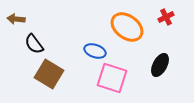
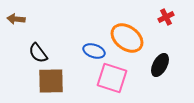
orange ellipse: moved 11 px down
black semicircle: moved 4 px right, 9 px down
blue ellipse: moved 1 px left
brown square: moved 2 px right, 7 px down; rotated 32 degrees counterclockwise
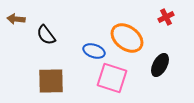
black semicircle: moved 8 px right, 18 px up
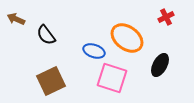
brown arrow: rotated 18 degrees clockwise
brown square: rotated 24 degrees counterclockwise
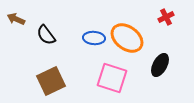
blue ellipse: moved 13 px up; rotated 15 degrees counterclockwise
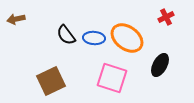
brown arrow: rotated 36 degrees counterclockwise
black semicircle: moved 20 px right
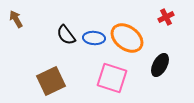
brown arrow: rotated 72 degrees clockwise
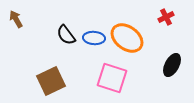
black ellipse: moved 12 px right
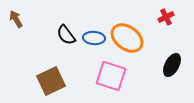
pink square: moved 1 px left, 2 px up
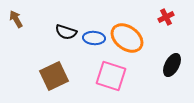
black semicircle: moved 3 px up; rotated 35 degrees counterclockwise
brown square: moved 3 px right, 5 px up
